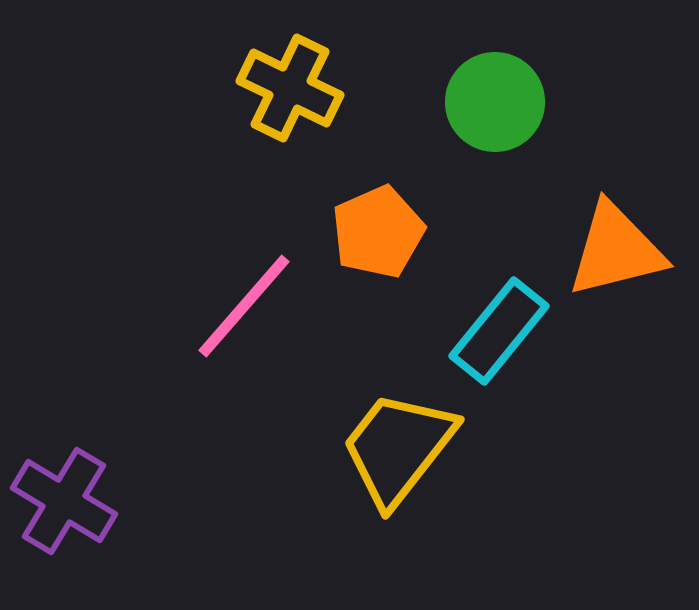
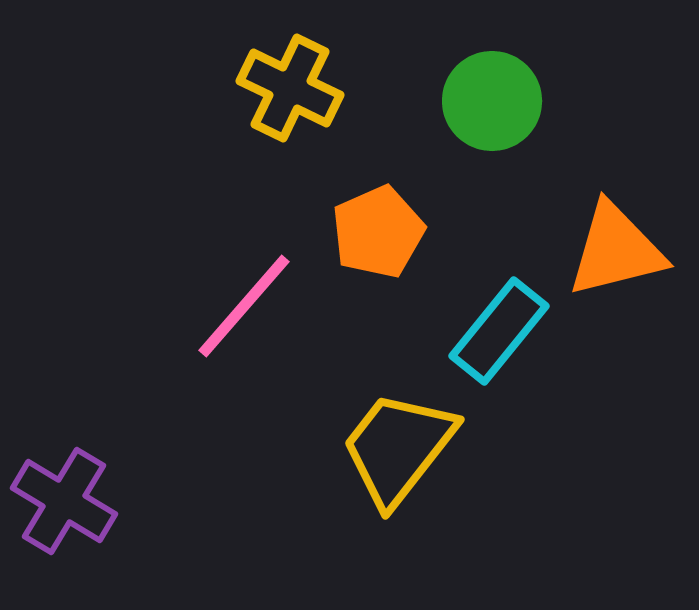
green circle: moved 3 px left, 1 px up
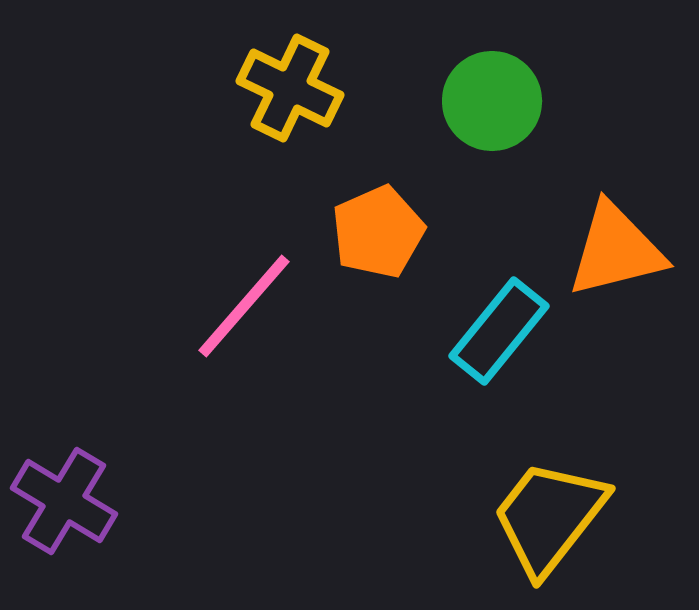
yellow trapezoid: moved 151 px right, 69 px down
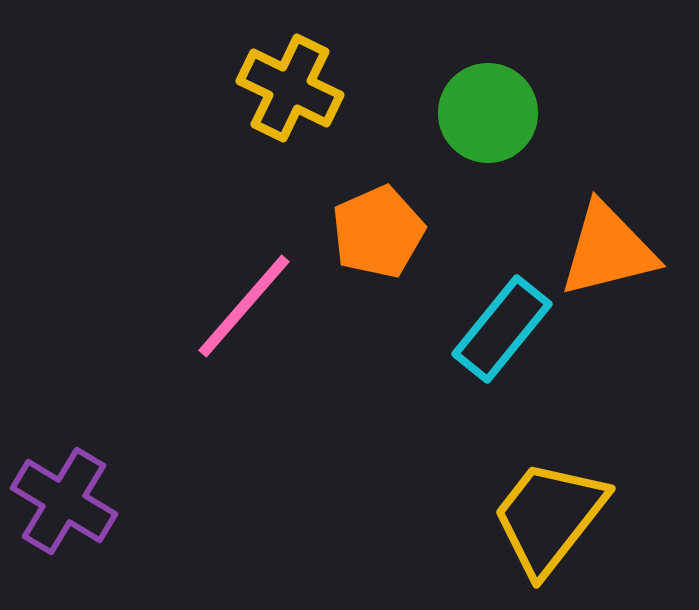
green circle: moved 4 px left, 12 px down
orange triangle: moved 8 px left
cyan rectangle: moved 3 px right, 2 px up
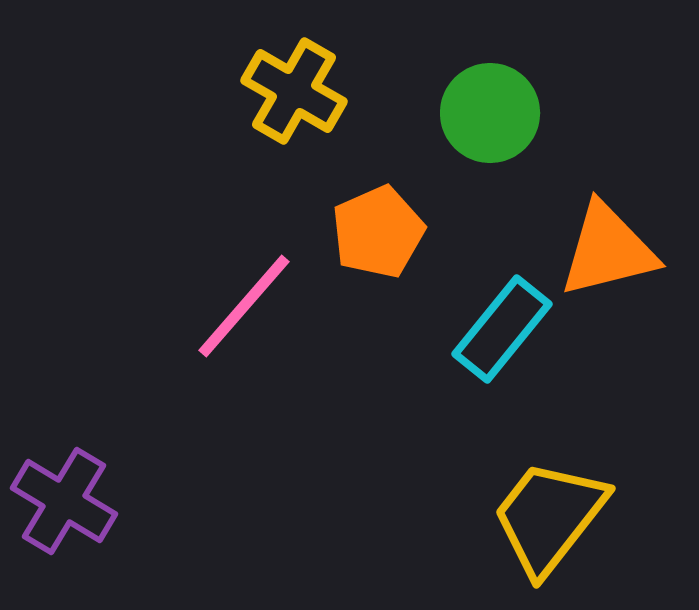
yellow cross: moved 4 px right, 3 px down; rotated 4 degrees clockwise
green circle: moved 2 px right
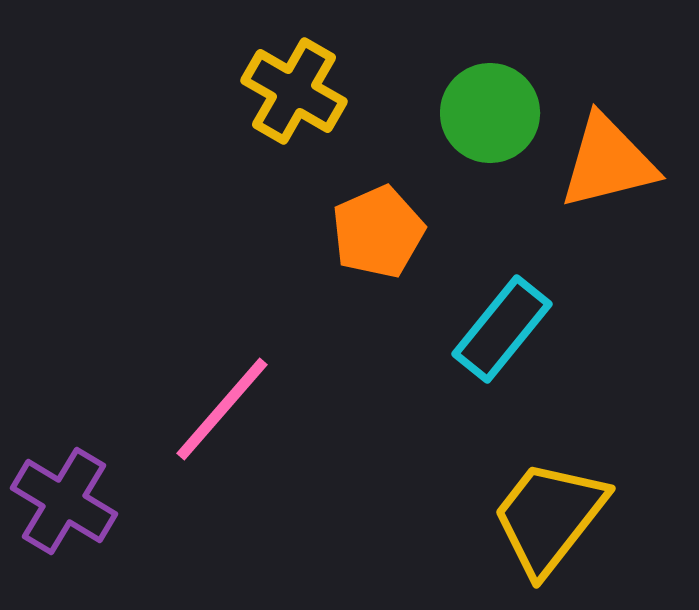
orange triangle: moved 88 px up
pink line: moved 22 px left, 103 px down
